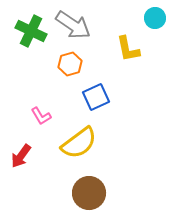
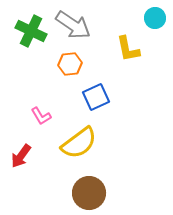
orange hexagon: rotated 10 degrees clockwise
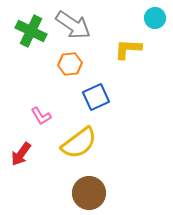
yellow L-shape: rotated 104 degrees clockwise
red arrow: moved 2 px up
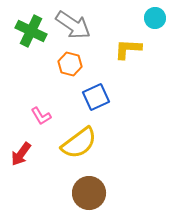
orange hexagon: rotated 20 degrees clockwise
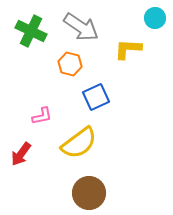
gray arrow: moved 8 px right, 2 px down
pink L-shape: moved 1 px right; rotated 70 degrees counterclockwise
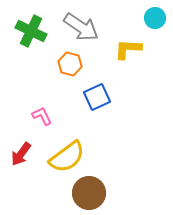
blue square: moved 1 px right
pink L-shape: rotated 105 degrees counterclockwise
yellow semicircle: moved 12 px left, 14 px down
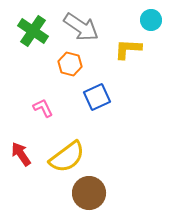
cyan circle: moved 4 px left, 2 px down
green cross: moved 2 px right; rotated 8 degrees clockwise
pink L-shape: moved 1 px right, 8 px up
red arrow: rotated 110 degrees clockwise
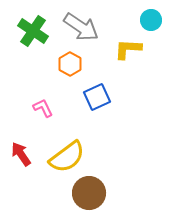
orange hexagon: rotated 15 degrees clockwise
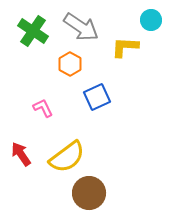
yellow L-shape: moved 3 px left, 2 px up
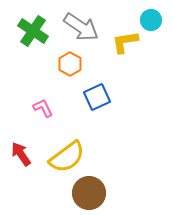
yellow L-shape: moved 5 px up; rotated 12 degrees counterclockwise
